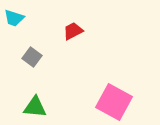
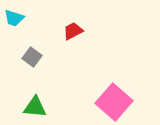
pink square: rotated 12 degrees clockwise
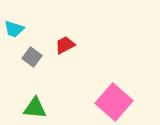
cyan trapezoid: moved 11 px down
red trapezoid: moved 8 px left, 14 px down
green triangle: moved 1 px down
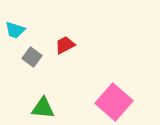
cyan trapezoid: moved 1 px right, 1 px down
green triangle: moved 8 px right
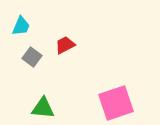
cyan trapezoid: moved 6 px right, 4 px up; rotated 85 degrees counterclockwise
pink square: moved 2 px right, 1 px down; rotated 30 degrees clockwise
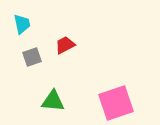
cyan trapezoid: moved 1 px right, 2 px up; rotated 35 degrees counterclockwise
gray square: rotated 36 degrees clockwise
green triangle: moved 10 px right, 7 px up
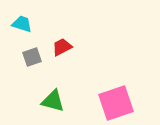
cyan trapezoid: rotated 60 degrees counterclockwise
red trapezoid: moved 3 px left, 2 px down
green triangle: rotated 10 degrees clockwise
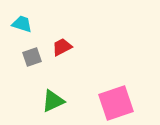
green triangle: rotated 40 degrees counterclockwise
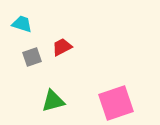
green triangle: rotated 10 degrees clockwise
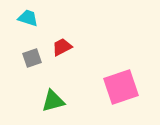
cyan trapezoid: moved 6 px right, 6 px up
gray square: moved 1 px down
pink square: moved 5 px right, 16 px up
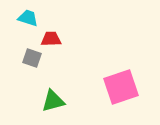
red trapezoid: moved 11 px left, 8 px up; rotated 25 degrees clockwise
gray square: rotated 36 degrees clockwise
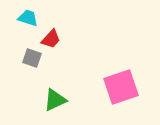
red trapezoid: rotated 135 degrees clockwise
green triangle: moved 2 px right, 1 px up; rotated 10 degrees counterclockwise
